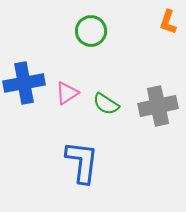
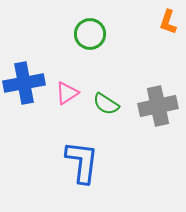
green circle: moved 1 px left, 3 px down
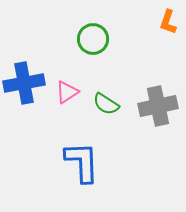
green circle: moved 3 px right, 5 px down
pink triangle: moved 1 px up
blue L-shape: rotated 9 degrees counterclockwise
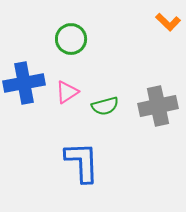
orange L-shape: rotated 65 degrees counterclockwise
green circle: moved 22 px left
green semicircle: moved 1 px left, 2 px down; rotated 48 degrees counterclockwise
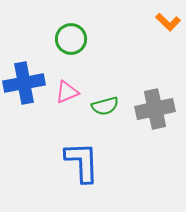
pink triangle: rotated 10 degrees clockwise
gray cross: moved 3 px left, 3 px down
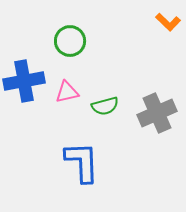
green circle: moved 1 px left, 2 px down
blue cross: moved 2 px up
pink triangle: rotated 10 degrees clockwise
gray cross: moved 2 px right, 4 px down; rotated 12 degrees counterclockwise
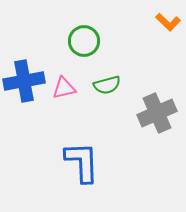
green circle: moved 14 px right
pink triangle: moved 3 px left, 4 px up
green semicircle: moved 2 px right, 21 px up
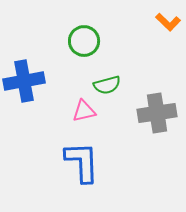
pink triangle: moved 20 px right, 23 px down
gray cross: rotated 15 degrees clockwise
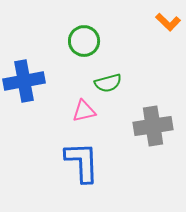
green semicircle: moved 1 px right, 2 px up
gray cross: moved 4 px left, 13 px down
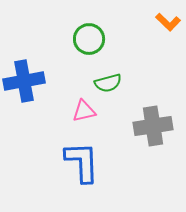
green circle: moved 5 px right, 2 px up
